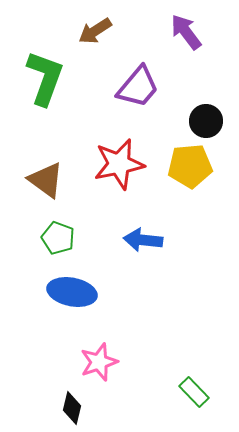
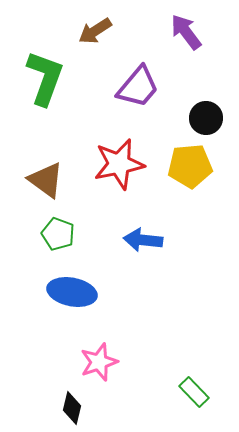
black circle: moved 3 px up
green pentagon: moved 4 px up
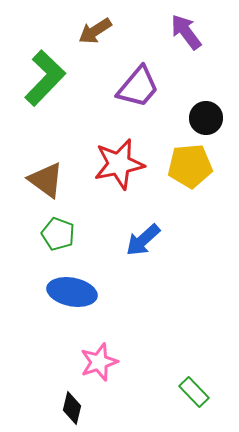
green L-shape: rotated 24 degrees clockwise
blue arrow: rotated 48 degrees counterclockwise
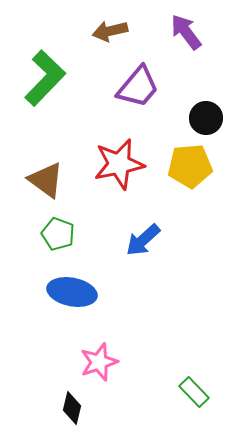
brown arrow: moved 15 px right; rotated 20 degrees clockwise
